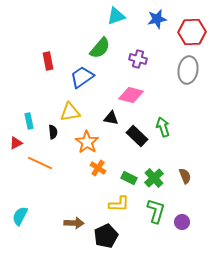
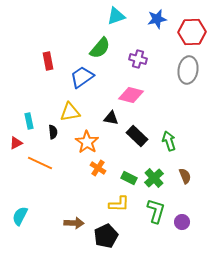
green arrow: moved 6 px right, 14 px down
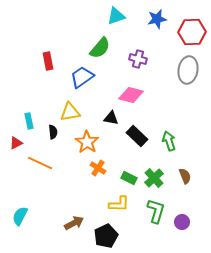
brown arrow: rotated 30 degrees counterclockwise
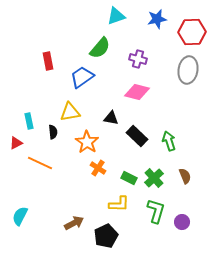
pink diamond: moved 6 px right, 3 px up
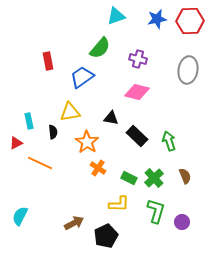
red hexagon: moved 2 px left, 11 px up
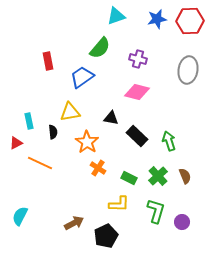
green cross: moved 4 px right, 2 px up
